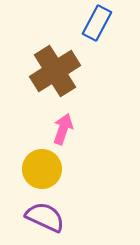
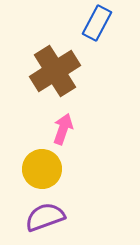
purple semicircle: rotated 45 degrees counterclockwise
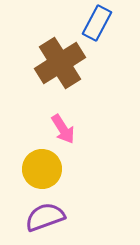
brown cross: moved 5 px right, 8 px up
pink arrow: rotated 128 degrees clockwise
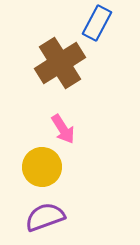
yellow circle: moved 2 px up
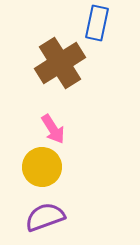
blue rectangle: rotated 16 degrees counterclockwise
pink arrow: moved 10 px left
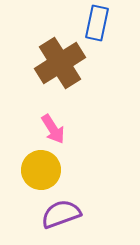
yellow circle: moved 1 px left, 3 px down
purple semicircle: moved 16 px right, 3 px up
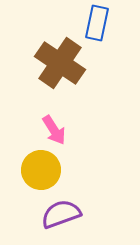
brown cross: rotated 24 degrees counterclockwise
pink arrow: moved 1 px right, 1 px down
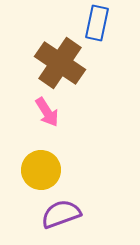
pink arrow: moved 7 px left, 18 px up
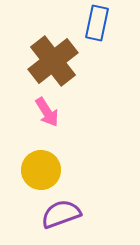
brown cross: moved 7 px left, 2 px up; rotated 18 degrees clockwise
